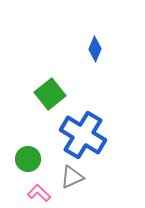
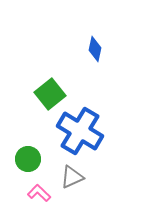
blue diamond: rotated 10 degrees counterclockwise
blue cross: moved 3 px left, 4 px up
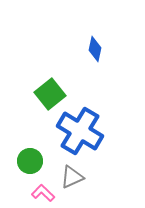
green circle: moved 2 px right, 2 px down
pink L-shape: moved 4 px right
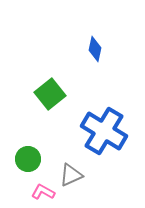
blue cross: moved 24 px right
green circle: moved 2 px left, 2 px up
gray triangle: moved 1 px left, 2 px up
pink L-shape: moved 1 px up; rotated 15 degrees counterclockwise
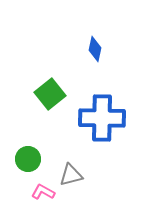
blue cross: moved 2 px left, 13 px up; rotated 30 degrees counterclockwise
gray triangle: rotated 10 degrees clockwise
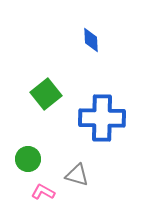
blue diamond: moved 4 px left, 9 px up; rotated 15 degrees counterclockwise
green square: moved 4 px left
gray triangle: moved 6 px right; rotated 30 degrees clockwise
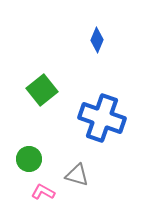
blue diamond: moved 6 px right; rotated 25 degrees clockwise
green square: moved 4 px left, 4 px up
blue cross: rotated 18 degrees clockwise
green circle: moved 1 px right
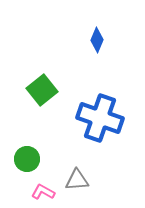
blue cross: moved 2 px left
green circle: moved 2 px left
gray triangle: moved 5 px down; rotated 20 degrees counterclockwise
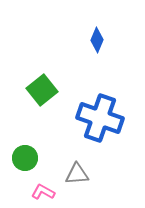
green circle: moved 2 px left, 1 px up
gray triangle: moved 6 px up
